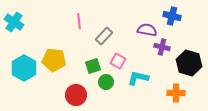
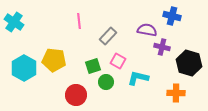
gray rectangle: moved 4 px right
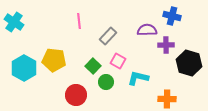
purple semicircle: rotated 12 degrees counterclockwise
purple cross: moved 4 px right, 2 px up; rotated 14 degrees counterclockwise
green square: rotated 28 degrees counterclockwise
orange cross: moved 9 px left, 6 px down
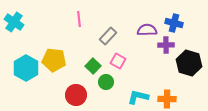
blue cross: moved 2 px right, 7 px down
pink line: moved 2 px up
cyan hexagon: moved 2 px right
cyan L-shape: moved 19 px down
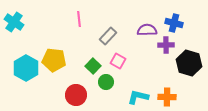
orange cross: moved 2 px up
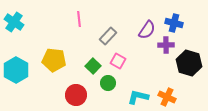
purple semicircle: rotated 126 degrees clockwise
cyan hexagon: moved 10 px left, 2 px down
green circle: moved 2 px right, 1 px down
orange cross: rotated 24 degrees clockwise
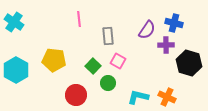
gray rectangle: rotated 48 degrees counterclockwise
